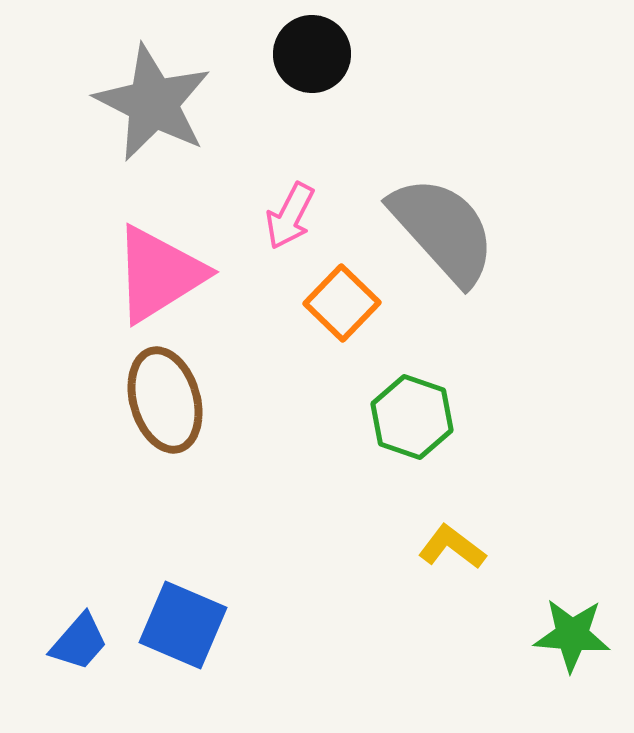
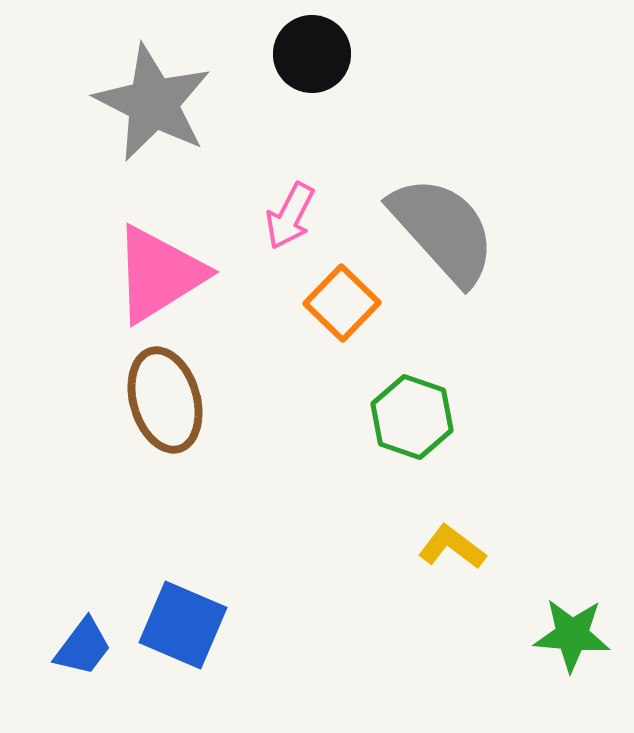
blue trapezoid: moved 4 px right, 5 px down; rotated 4 degrees counterclockwise
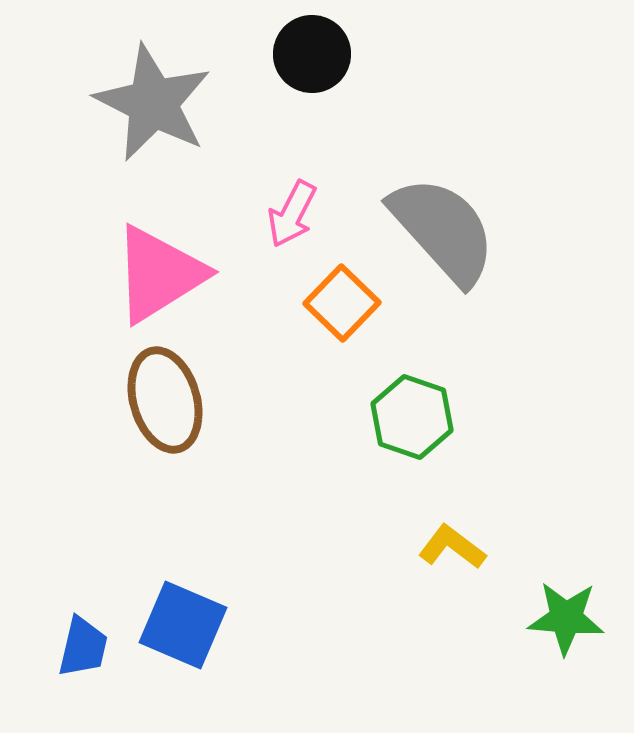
pink arrow: moved 2 px right, 2 px up
green star: moved 6 px left, 17 px up
blue trapezoid: rotated 24 degrees counterclockwise
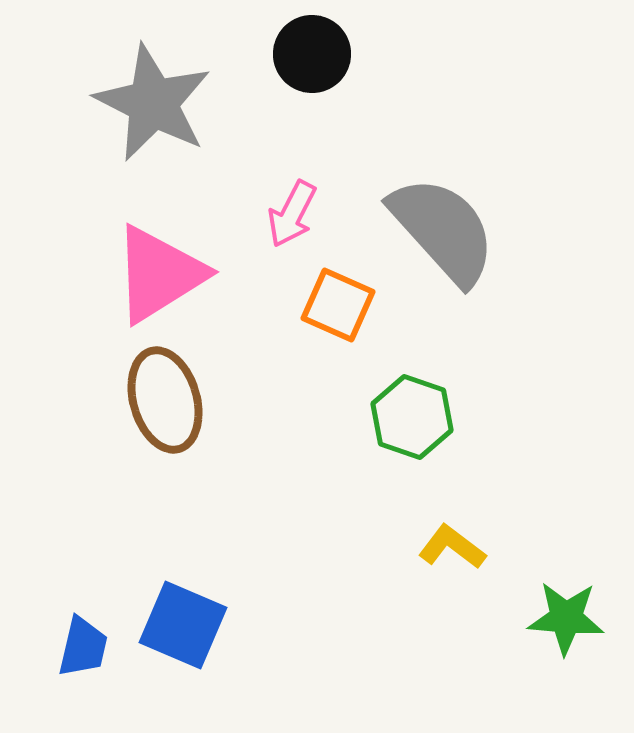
orange square: moved 4 px left, 2 px down; rotated 20 degrees counterclockwise
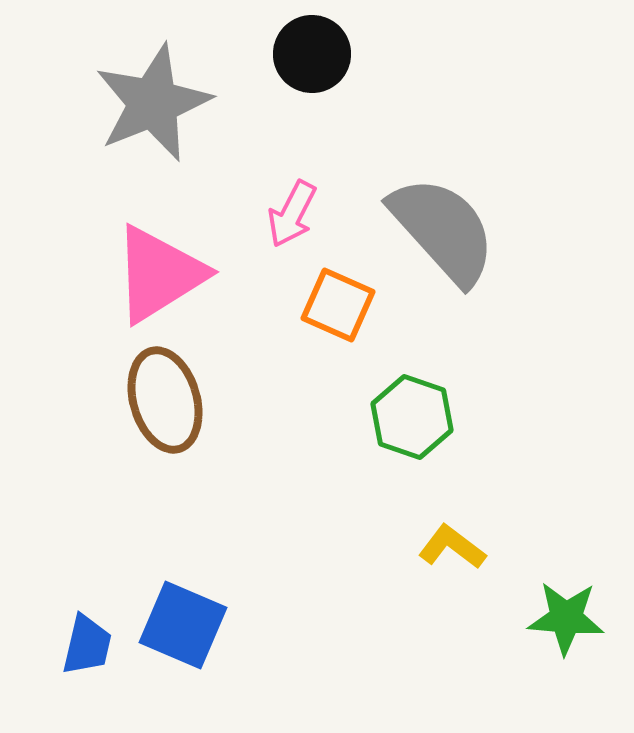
gray star: rotated 23 degrees clockwise
blue trapezoid: moved 4 px right, 2 px up
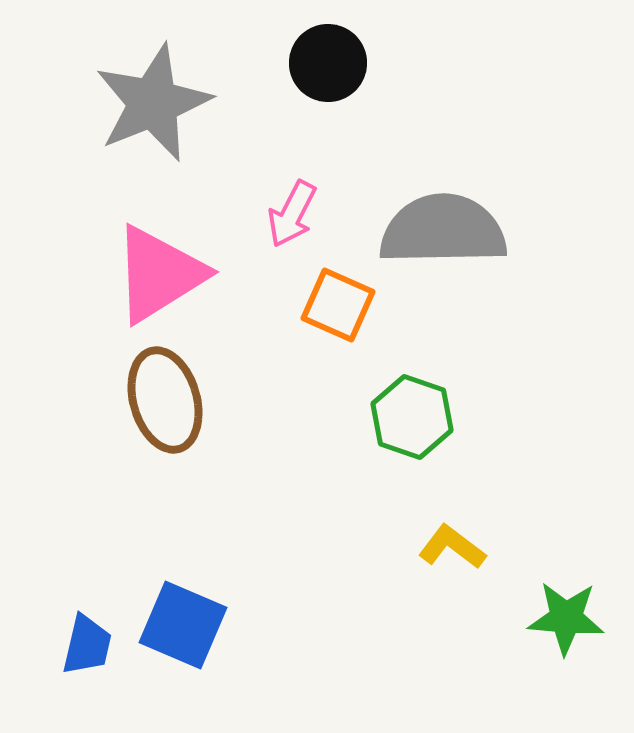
black circle: moved 16 px right, 9 px down
gray semicircle: rotated 49 degrees counterclockwise
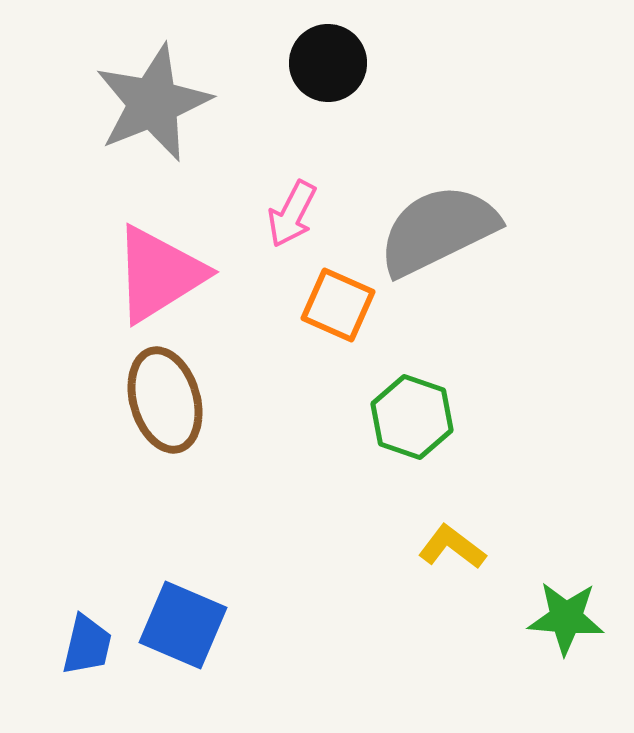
gray semicircle: moved 5 px left; rotated 25 degrees counterclockwise
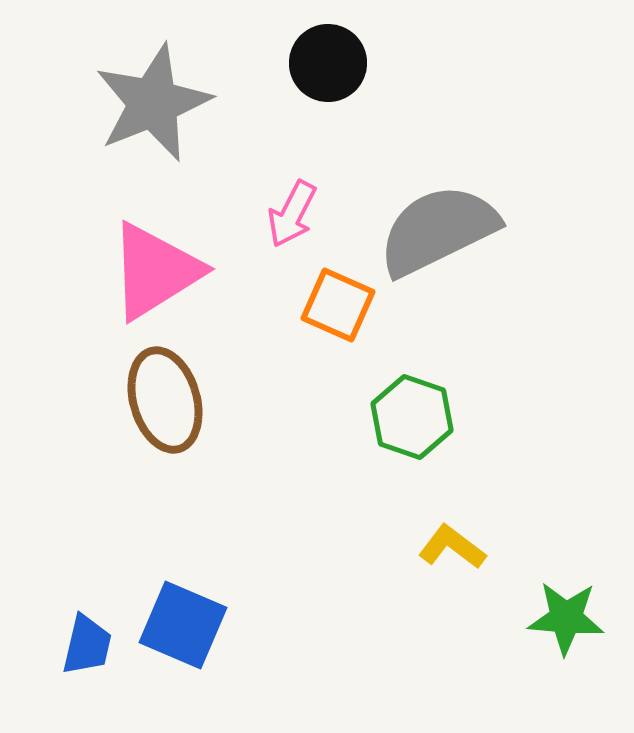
pink triangle: moved 4 px left, 3 px up
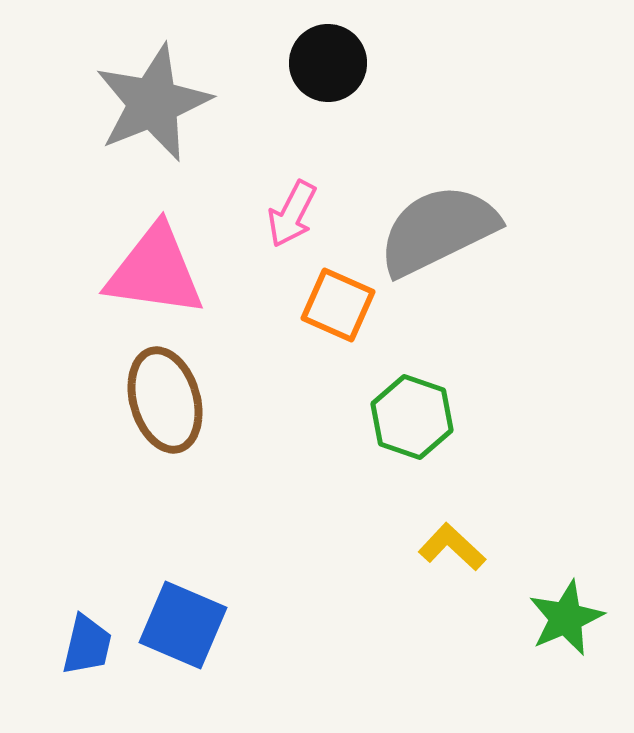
pink triangle: rotated 40 degrees clockwise
yellow L-shape: rotated 6 degrees clockwise
green star: rotated 28 degrees counterclockwise
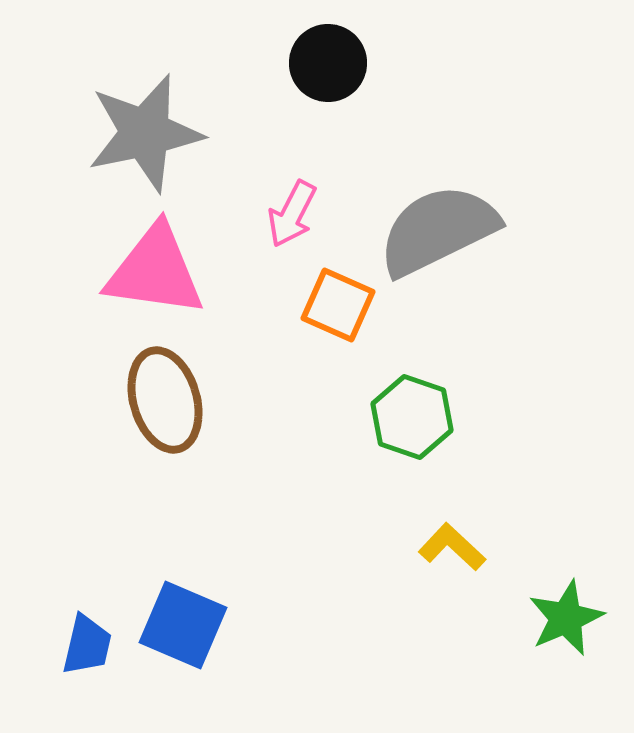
gray star: moved 8 px left, 30 px down; rotated 10 degrees clockwise
